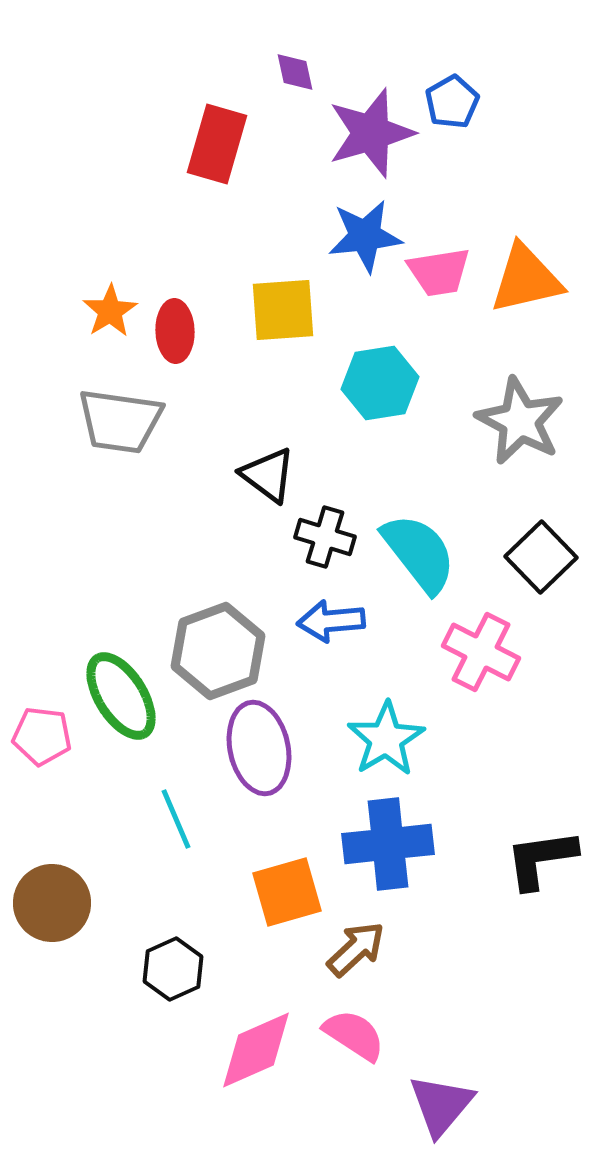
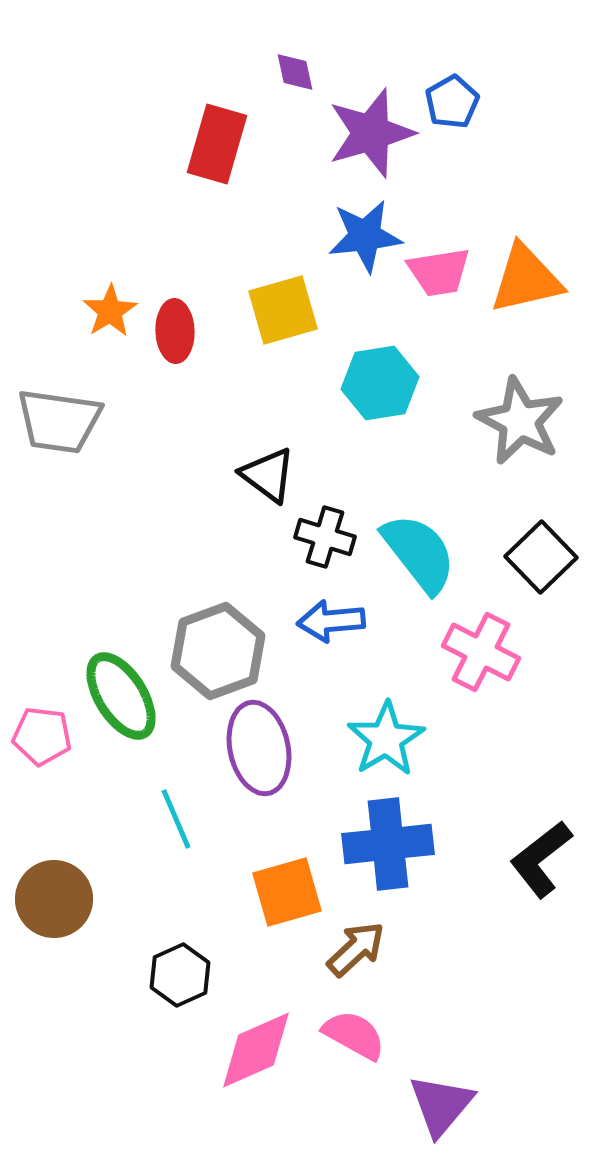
yellow square: rotated 12 degrees counterclockwise
gray trapezoid: moved 61 px left
black L-shape: rotated 30 degrees counterclockwise
brown circle: moved 2 px right, 4 px up
black hexagon: moved 7 px right, 6 px down
pink semicircle: rotated 4 degrees counterclockwise
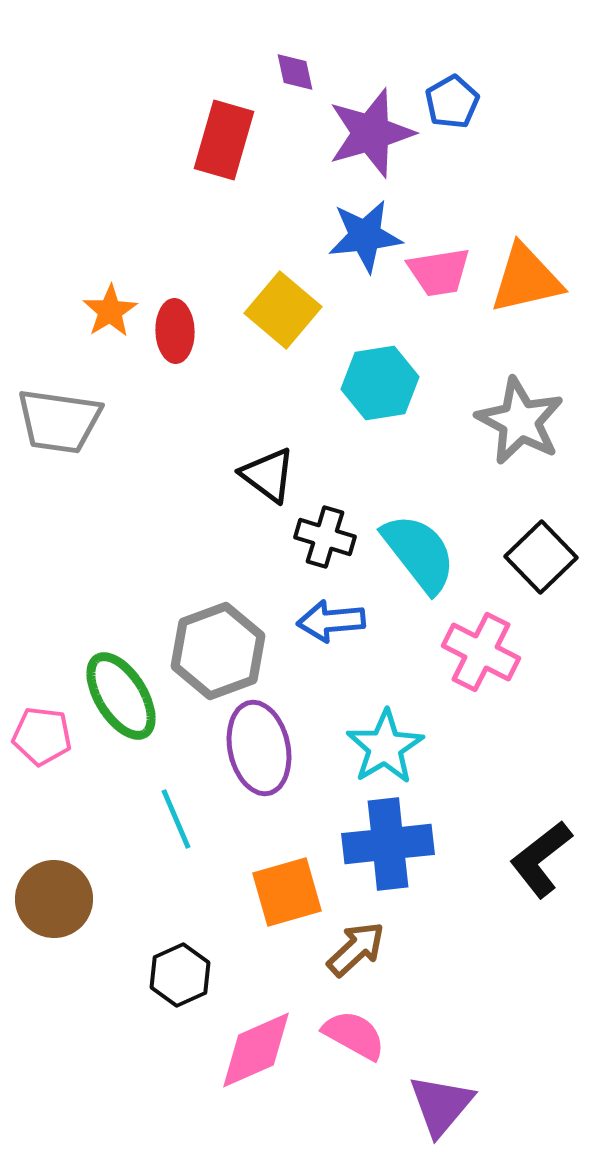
red rectangle: moved 7 px right, 4 px up
yellow square: rotated 34 degrees counterclockwise
cyan star: moved 1 px left, 8 px down
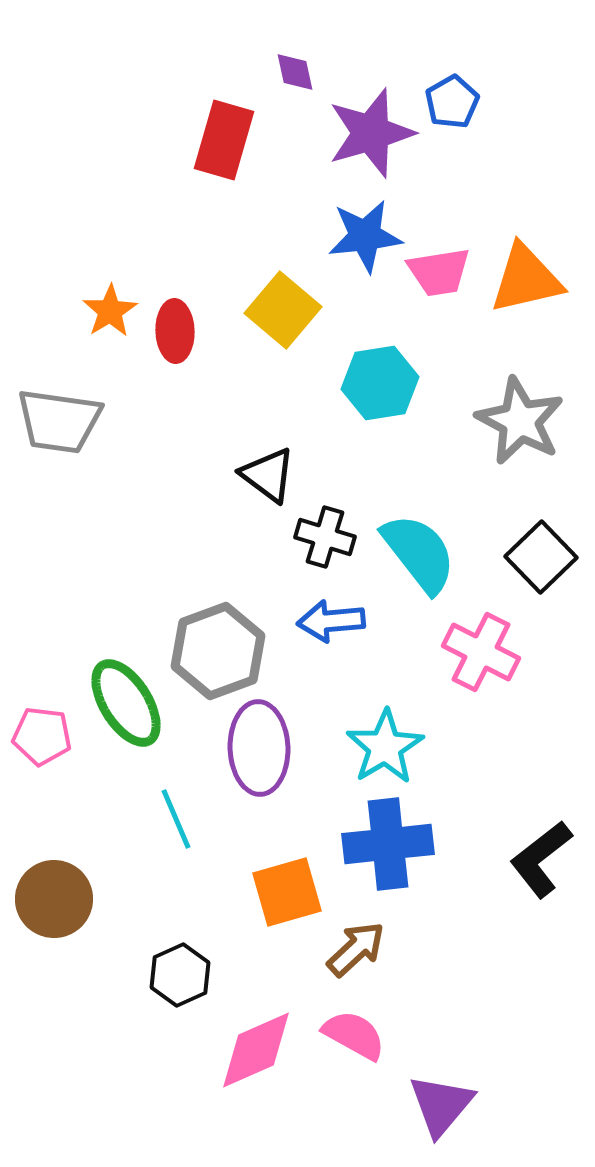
green ellipse: moved 5 px right, 7 px down
purple ellipse: rotated 10 degrees clockwise
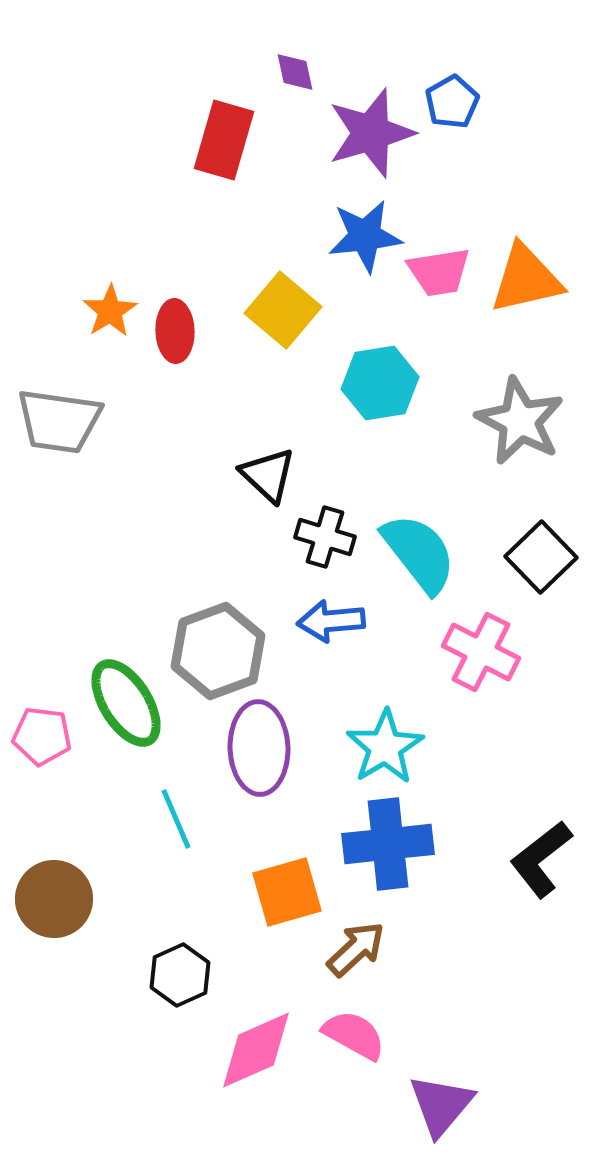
black triangle: rotated 6 degrees clockwise
